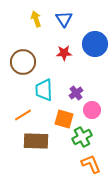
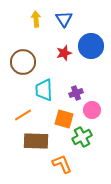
yellow arrow: rotated 14 degrees clockwise
blue circle: moved 4 px left, 2 px down
red star: rotated 14 degrees counterclockwise
purple cross: rotated 16 degrees clockwise
orange L-shape: moved 29 px left
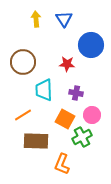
blue circle: moved 1 px up
red star: moved 3 px right, 11 px down; rotated 21 degrees clockwise
purple cross: rotated 32 degrees clockwise
pink circle: moved 5 px down
orange square: moved 1 px right; rotated 12 degrees clockwise
orange L-shape: rotated 135 degrees counterclockwise
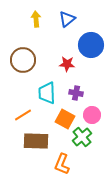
blue triangle: moved 3 px right; rotated 24 degrees clockwise
brown circle: moved 2 px up
cyan trapezoid: moved 3 px right, 3 px down
green cross: rotated 12 degrees counterclockwise
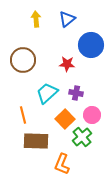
cyan trapezoid: rotated 50 degrees clockwise
orange line: rotated 72 degrees counterclockwise
orange square: rotated 18 degrees clockwise
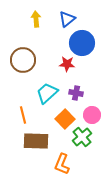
blue circle: moved 9 px left, 2 px up
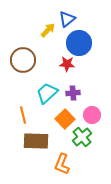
yellow arrow: moved 12 px right, 11 px down; rotated 49 degrees clockwise
blue circle: moved 3 px left
purple cross: moved 3 px left; rotated 16 degrees counterclockwise
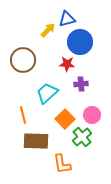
blue triangle: rotated 24 degrees clockwise
blue circle: moved 1 px right, 1 px up
purple cross: moved 8 px right, 9 px up
orange L-shape: rotated 30 degrees counterclockwise
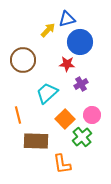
purple cross: rotated 24 degrees counterclockwise
orange line: moved 5 px left
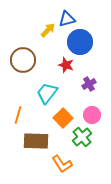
red star: moved 1 px left, 1 px down; rotated 14 degrees clockwise
purple cross: moved 8 px right
cyan trapezoid: rotated 10 degrees counterclockwise
orange line: rotated 30 degrees clockwise
orange square: moved 2 px left, 1 px up
orange L-shape: rotated 25 degrees counterclockwise
